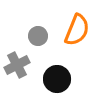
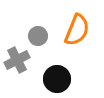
gray cross: moved 5 px up
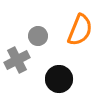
orange semicircle: moved 3 px right
black circle: moved 2 px right
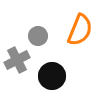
black circle: moved 7 px left, 3 px up
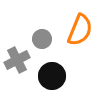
gray circle: moved 4 px right, 3 px down
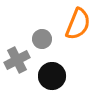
orange semicircle: moved 2 px left, 6 px up
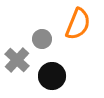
gray cross: rotated 20 degrees counterclockwise
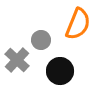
gray circle: moved 1 px left, 1 px down
black circle: moved 8 px right, 5 px up
